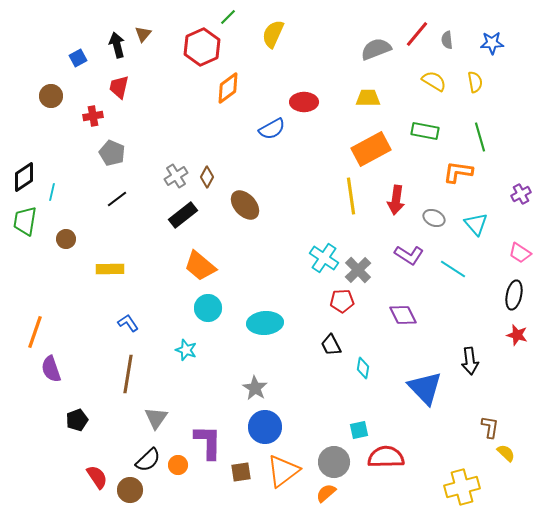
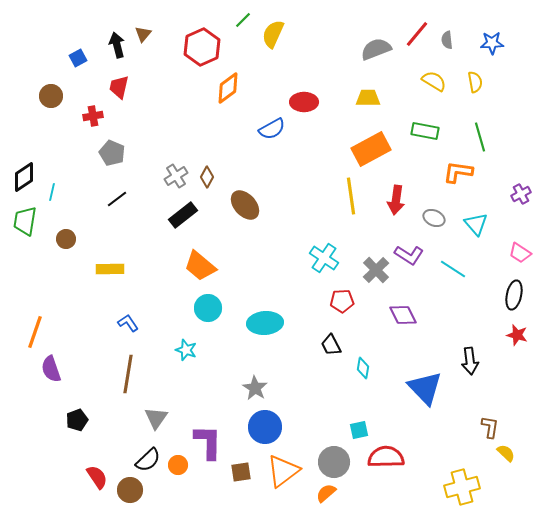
green line at (228, 17): moved 15 px right, 3 px down
gray cross at (358, 270): moved 18 px right
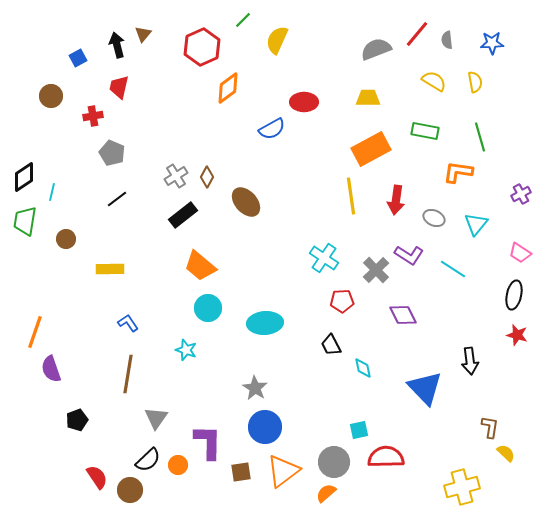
yellow semicircle at (273, 34): moved 4 px right, 6 px down
brown ellipse at (245, 205): moved 1 px right, 3 px up
cyan triangle at (476, 224): rotated 20 degrees clockwise
cyan diamond at (363, 368): rotated 20 degrees counterclockwise
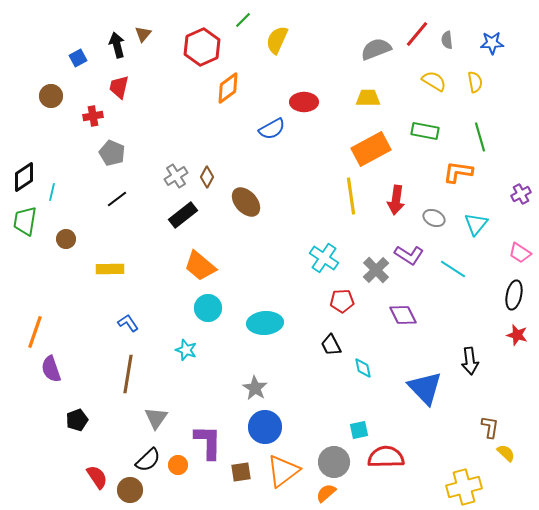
yellow cross at (462, 487): moved 2 px right
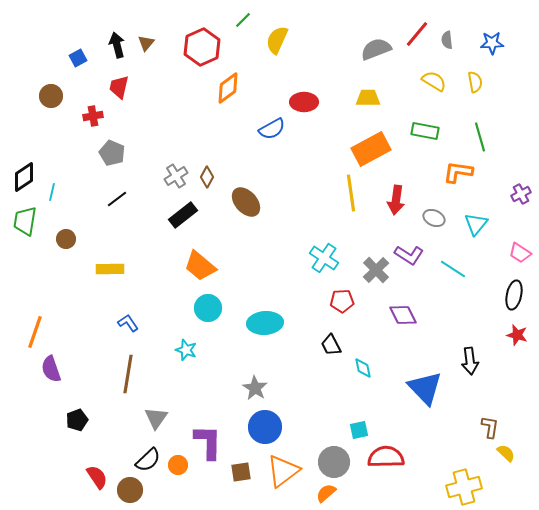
brown triangle at (143, 34): moved 3 px right, 9 px down
yellow line at (351, 196): moved 3 px up
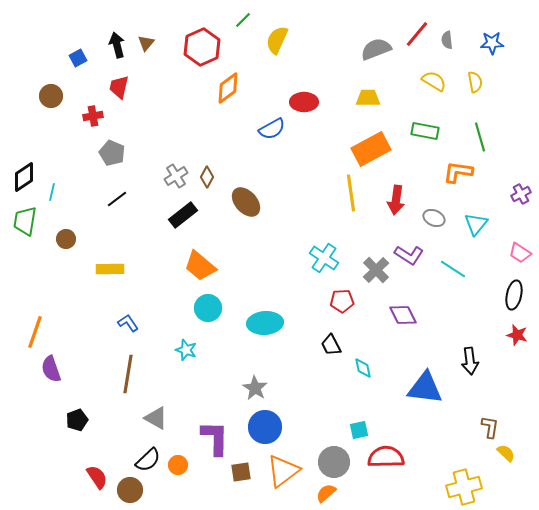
blue triangle at (425, 388): rotated 39 degrees counterclockwise
gray triangle at (156, 418): rotated 35 degrees counterclockwise
purple L-shape at (208, 442): moved 7 px right, 4 px up
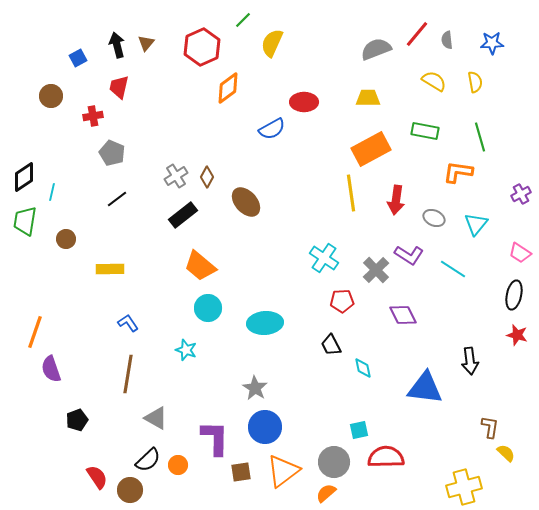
yellow semicircle at (277, 40): moved 5 px left, 3 px down
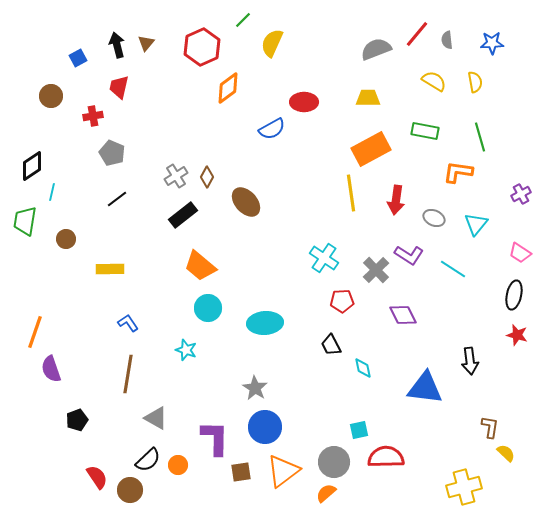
black diamond at (24, 177): moved 8 px right, 11 px up
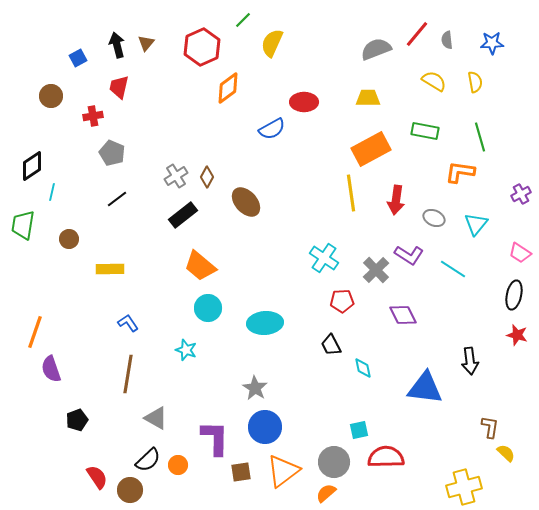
orange L-shape at (458, 172): moved 2 px right
green trapezoid at (25, 221): moved 2 px left, 4 px down
brown circle at (66, 239): moved 3 px right
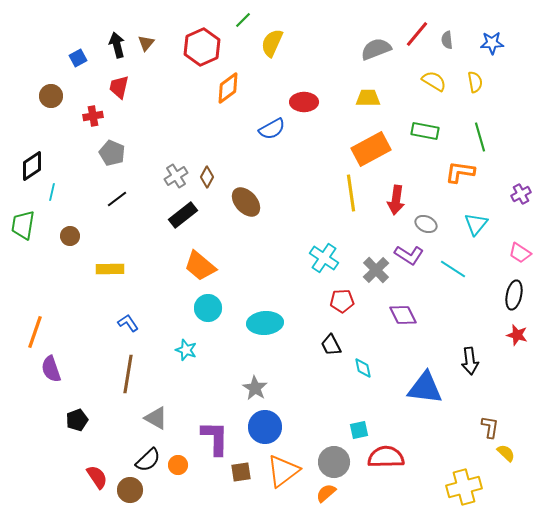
gray ellipse at (434, 218): moved 8 px left, 6 px down
brown circle at (69, 239): moved 1 px right, 3 px up
